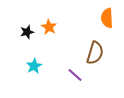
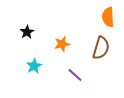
orange semicircle: moved 1 px right, 1 px up
orange star: moved 13 px right, 17 px down; rotated 28 degrees clockwise
black star: rotated 16 degrees counterclockwise
brown semicircle: moved 6 px right, 5 px up
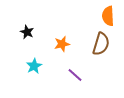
orange semicircle: moved 1 px up
black star: rotated 16 degrees counterclockwise
brown semicircle: moved 4 px up
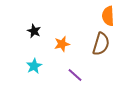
black star: moved 7 px right, 1 px up
